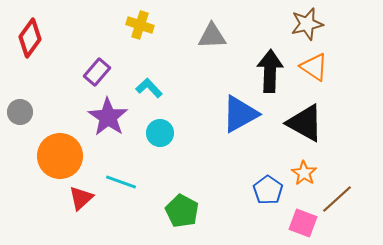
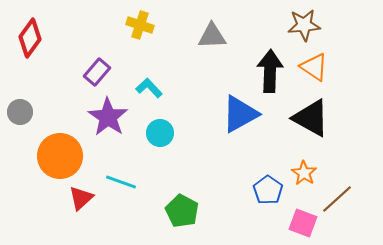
brown star: moved 3 px left, 1 px down; rotated 8 degrees clockwise
black triangle: moved 6 px right, 5 px up
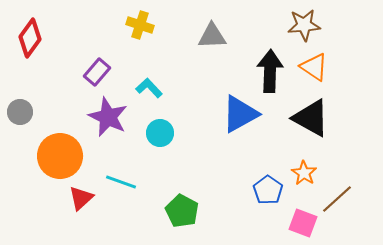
purple star: rotated 9 degrees counterclockwise
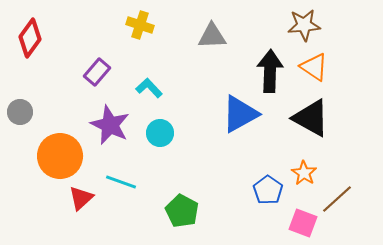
purple star: moved 2 px right, 8 px down
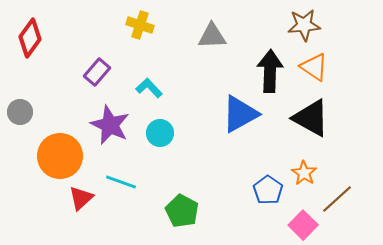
pink square: moved 2 px down; rotated 24 degrees clockwise
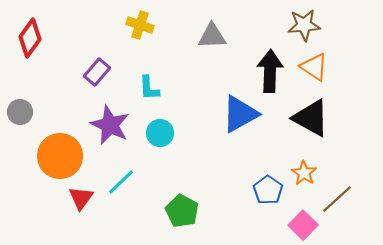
cyan L-shape: rotated 140 degrees counterclockwise
cyan line: rotated 64 degrees counterclockwise
red triangle: rotated 12 degrees counterclockwise
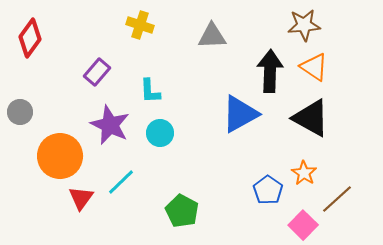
cyan L-shape: moved 1 px right, 3 px down
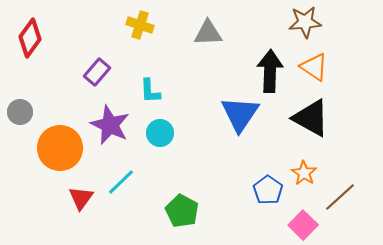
brown star: moved 1 px right, 3 px up
gray triangle: moved 4 px left, 3 px up
blue triangle: rotated 27 degrees counterclockwise
orange circle: moved 8 px up
brown line: moved 3 px right, 2 px up
